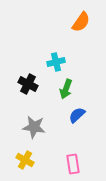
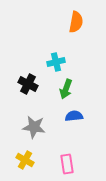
orange semicircle: moved 5 px left; rotated 25 degrees counterclockwise
blue semicircle: moved 3 px left, 1 px down; rotated 36 degrees clockwise
pink rectangle: moved 6 px left
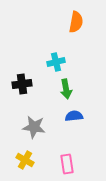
black cross: moved 6 px left; rotated 36 degrees counterclockwise
green arrow: rotated 30 degrees counterclockwise
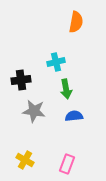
black cross: moved 1 px left, 4 px up
gray star: moved 16 px up
pink rectangle: rotated 30 degrees clockwise
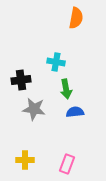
orange semicircle: moved 4 px up
cyan cross: rotated 24 degrees clockwise
gray star: moved 2 px up
blue semicircle: moved 1 px right, 4 px up
yellow cross: rotated 30 degrees counterclockwise
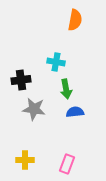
orange semicircle: moved 1 px left, 2 px down
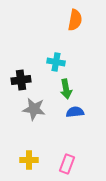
yellow cross: moved 4 px right
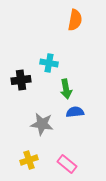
cyan cross: moved 7 px left, 1 px down
gray star: moved 8 px right, 15 px down
yellow cross: rotated 18 degrees counterclockwise
pink rectangle: rotated 72 degrees counterclockwise
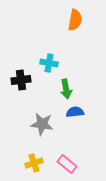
yellow cross: moved 5 px right, 3 px down
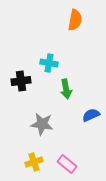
black cross: moved 1 px down
blue semicircle: moved 16 px right, 3 px down; rotated 18 degrees counterclockwise
yellow cross: moved 1 px up
